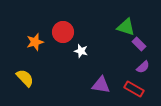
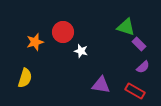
yellow semicircle: rotated 60 degrees clockwise
red rectangle: moved 1 px right, 2 px down
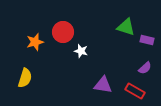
purple rectangle: moved 8 px right, 4 px up; rotated 32 degrees counterclockwise
purple semicircle: moved 2 px right, 1 px down
purple triangle: moved 2 px right
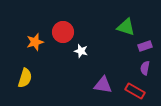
purple rectangle: moved 2 px left, 6 px down; rotated 32 degrees counterclockwise
purple semicircle: rotated 144 degrees clockwise
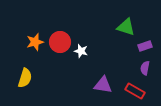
red circle: moved 3 px left, 10 px down
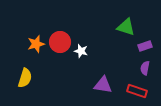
orange star: moved 1 px right, 2 px down
red rectangle: moved 2 px right; rotated 12 degrees counterclockwise
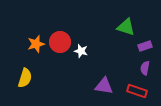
purple triangle: moved 1 px right, 1 px down
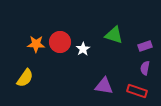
green triangle: moved 12 px left, 8 px down
orange star: rotated 18 degrees clockwise
white star: moved 2 px right, 2 px up; rotated 24 degrees clockwise
yellow semicircle: rotated 18 degrees clockwise
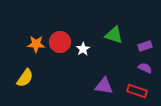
purple semicircle: rotated 104 degrees clockwise
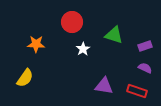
red circle: moved 12 px right, 20 px up
